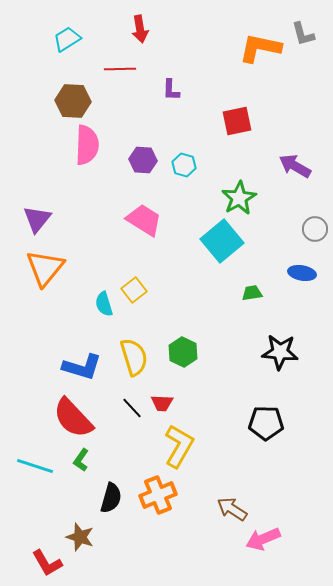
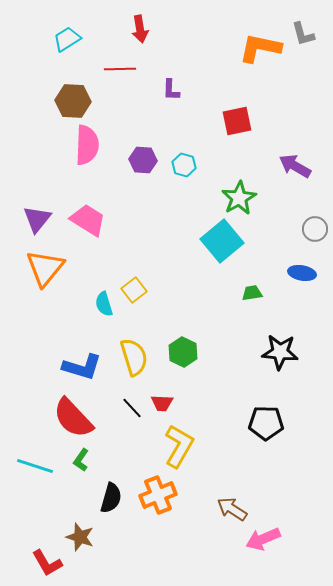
pink trapezoid: moved 56 px left
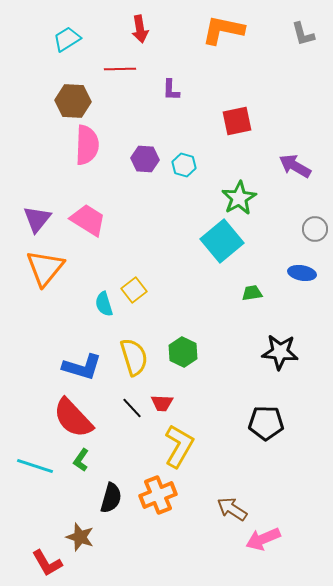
orange L-shape: moved 37 px left, 18 px up
purple hexagon: moved 2 px right, 1 px up
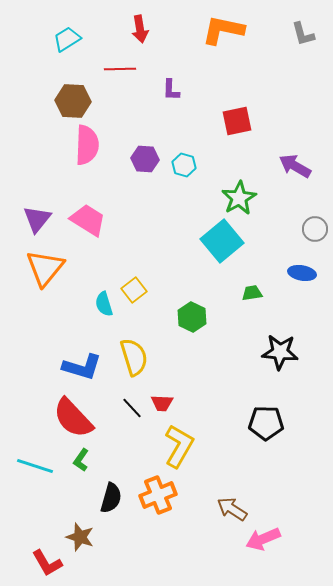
green hexagon: moved 9 px right, 35 px up
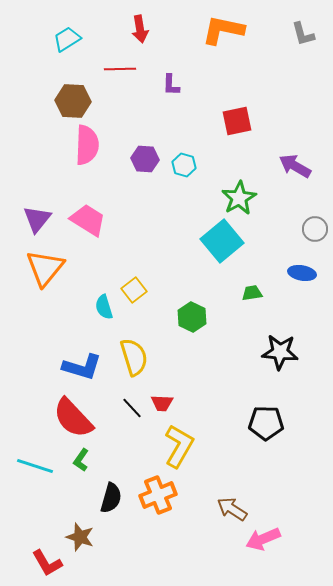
purple L-shape: moved 5 px up
cyan semicircle: moved 3 px down
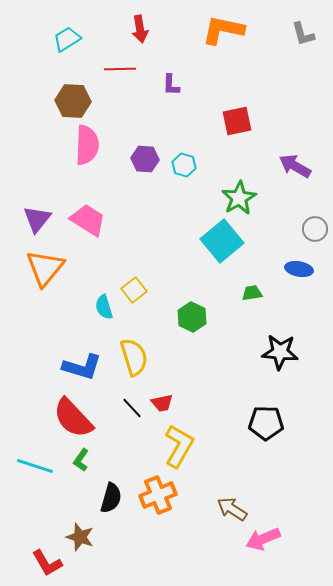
blue ellipse: moved 3 px left, 4 px up
red trapezoid: rotated 15 degrees counterclockwise
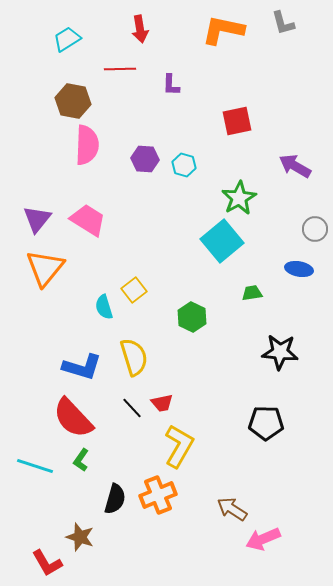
gray L-shape: moved 20 px left, 11 px up
brown hexagon: rotated 8 degrees clockwise
black semicircle: moved 4 px right, 1 px down
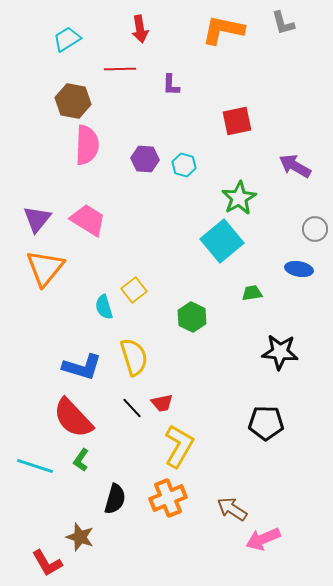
orange cross: moved 10 px right, 3 px down
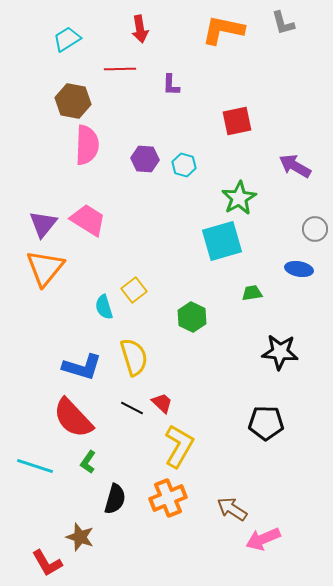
purple triangle: moved 6 px right, 5 px down
cyan square: rotated 24 degrees clockwise
red trapezoid: rotated 125 degrees counterclockwise
black line: rotated 20 degrees counterclockwise
green L-shape: moved 7 px right, 2 px down
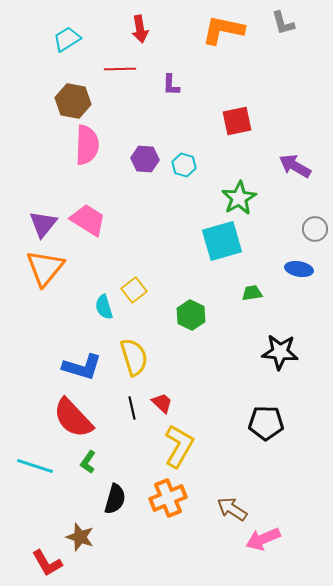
green hexagon: moved 1 px left, 2 px up
black line: rotated 50 degrees clockwise
